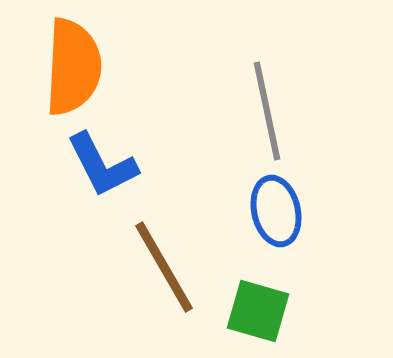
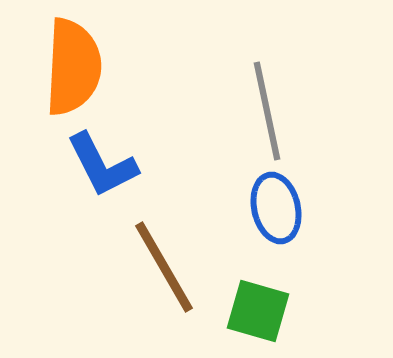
blue ellipse: moved 3 px up
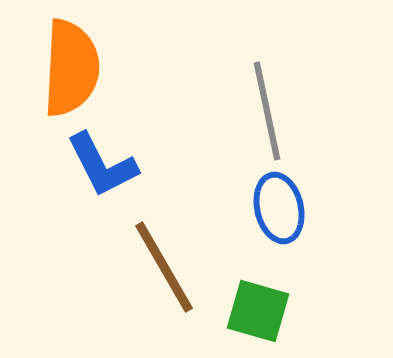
orange semicircle: moved 2 px left, 1 px down
blue ellipse: moved 3 px right
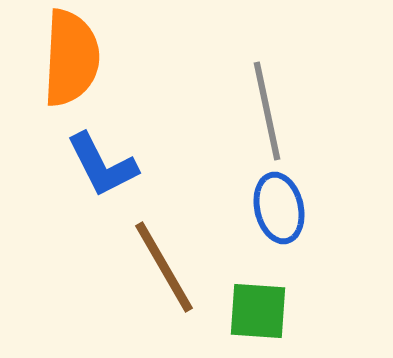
orange semicircle: moved 10 px up
green square: rotated 12 degrees counterclockwise
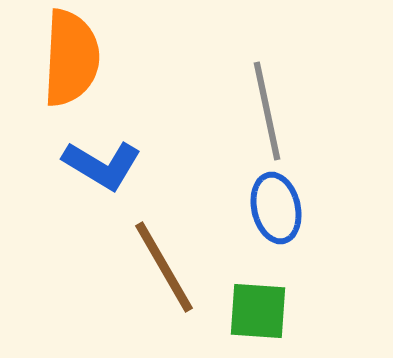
blue L-shape: rotated 32 degrees counterclockwise
blue ellipse: moved 3 px left
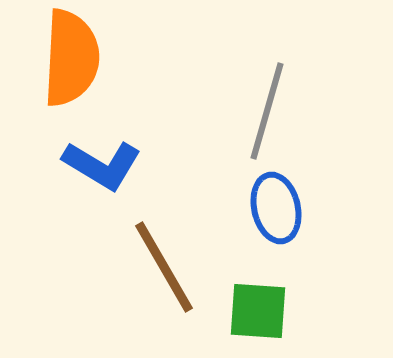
gray line: rotated 28 degrees clockwise
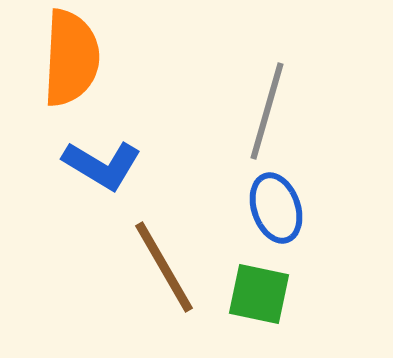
blue ellipse: rotated 6 degrees counterclockwise
green square: moved 1 px right, 17 px up; rotated 8 degrees clockwise
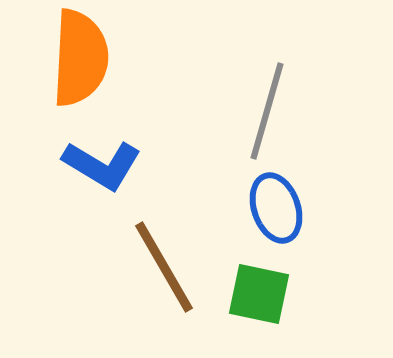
orange semicircle: moved 9 px right
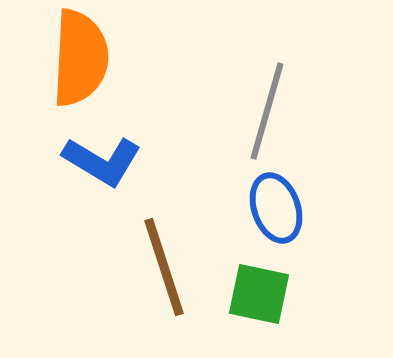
blue L-shape: moved 4 px up
brown line: rotated 12 degrees clockwise
